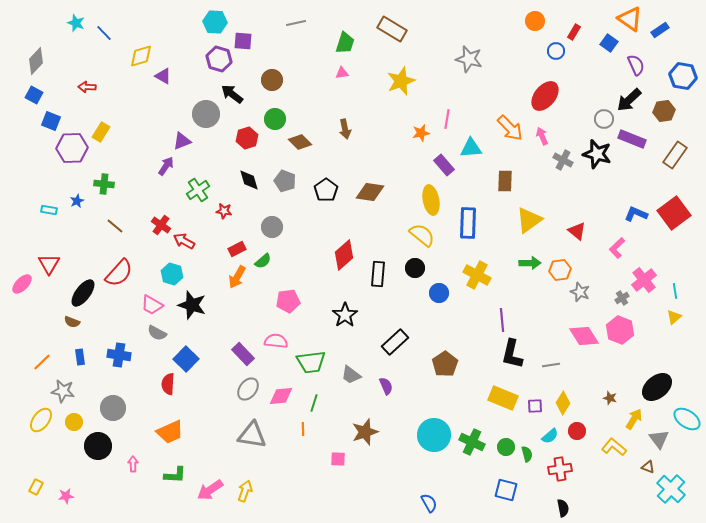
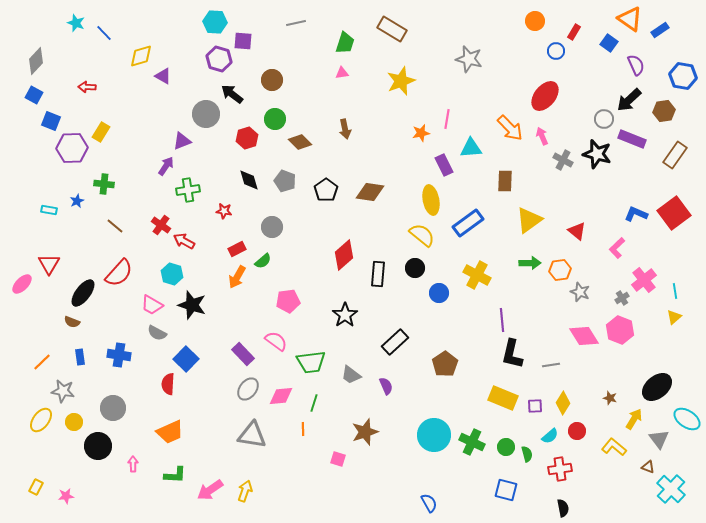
purple rectangle at (444, 165): rotated 15 degrees clockwise
green cross at (198, 190): moved 10 px left; rotated 25 degrees clockwise
blue rectangle at (468, 223): rotated 52 degrees clockwise
pink semicircle at (276, 341): rotated 30 degrees clockwise
pink square at (338, 459): rotated 14 degrees clockwise
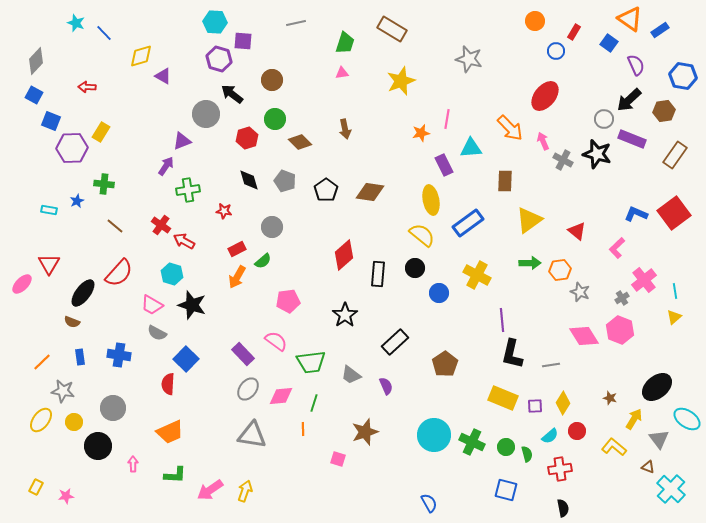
pink arrow at (542, 136): moved 1 px right, 5 px down
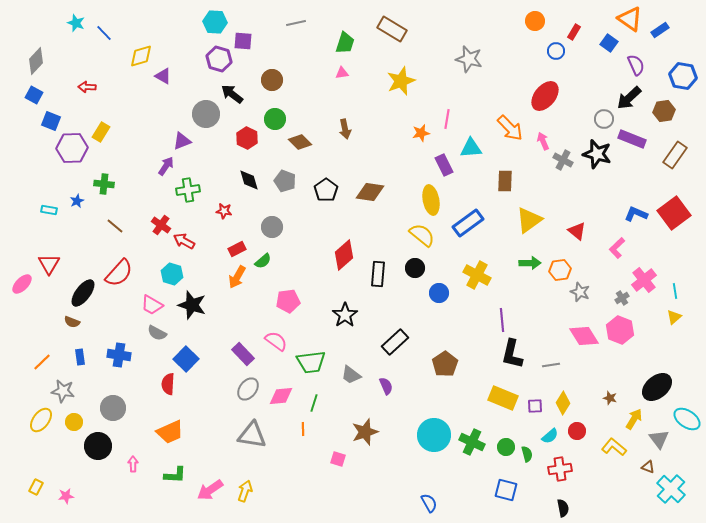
black arrow at (629, 100): moved 2 px up
red hexagon at (247, 138): rotated 15 degrees counterclockwise
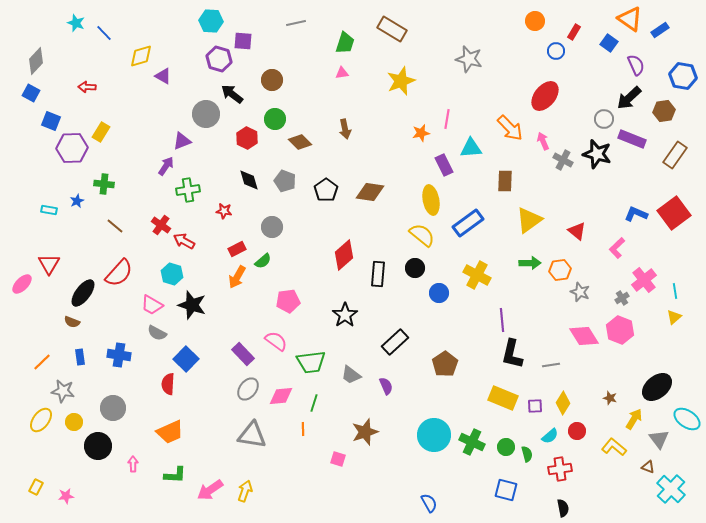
cyan hexagon at (215, 22): moved 4 px left, 1 px up
blue square at (34, 95): moved 3 px left, 2 px up
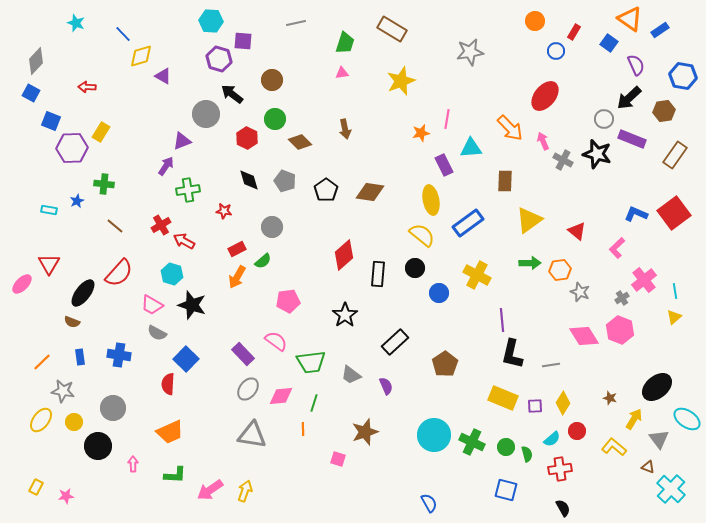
blue line at (104, 33): moved 19 px right, 1 px down
gray star at (469, 59): moved 1 px right, 7 px up; rotated 24 degrees counterclockwise
red cross at (161, 225): rotated 24 degrees clockwise
cyan semicircle at (550, 436): moved 2 px right, 3 px down
black semicircle at (563, 508): rotated 18 degrees counterclockwise
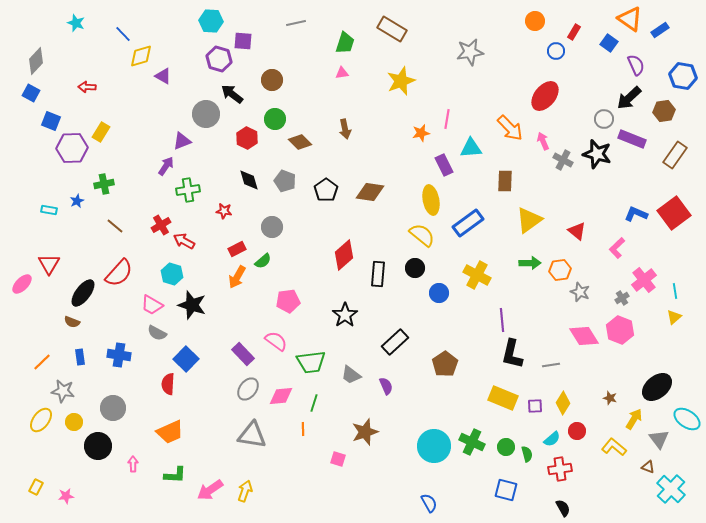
green cross at (104, 184): rotated 18 degrees counterclockwise
cyan circle at (434, 435): moved 11 px down
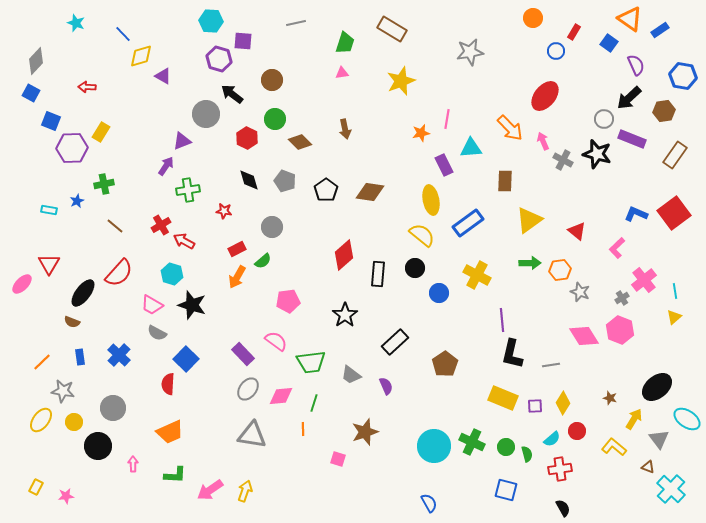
orange circle at (535, 21): moved 2 px left, 3 px up
blue cross at (119, 355): rotated 35 degrees clockwise
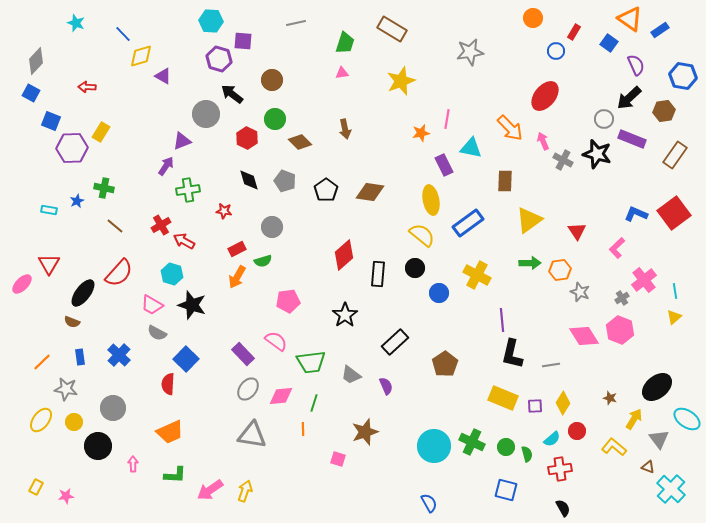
cyan triangle at (471, 148): rotated 15 degrees clockwise
green cross at (104, 184): moved 4 px down; rotated 24 degrees clockwise
red triangle at (577, 231): rotated 18 degrees clockwise
green semicircle at (263, 261): rotated 24 degrees clockwise
gray star at (63, 391): moved 3 px right, 2 px up
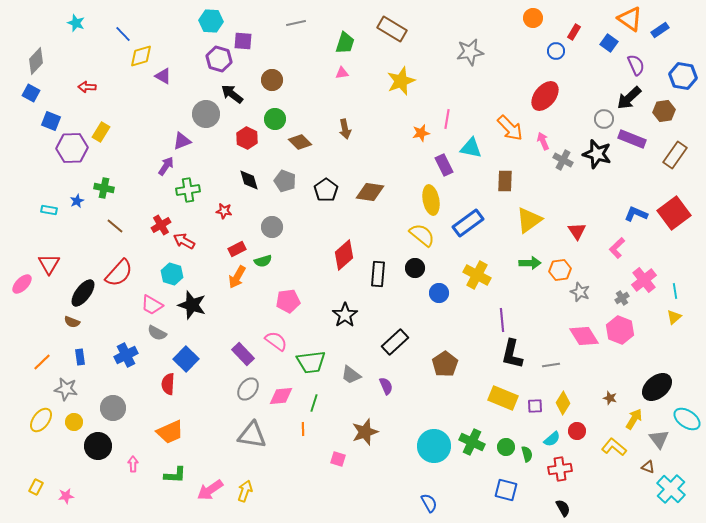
blue cross at (119, 355): moved 7 px right; rotated 20 degrees clockwise
